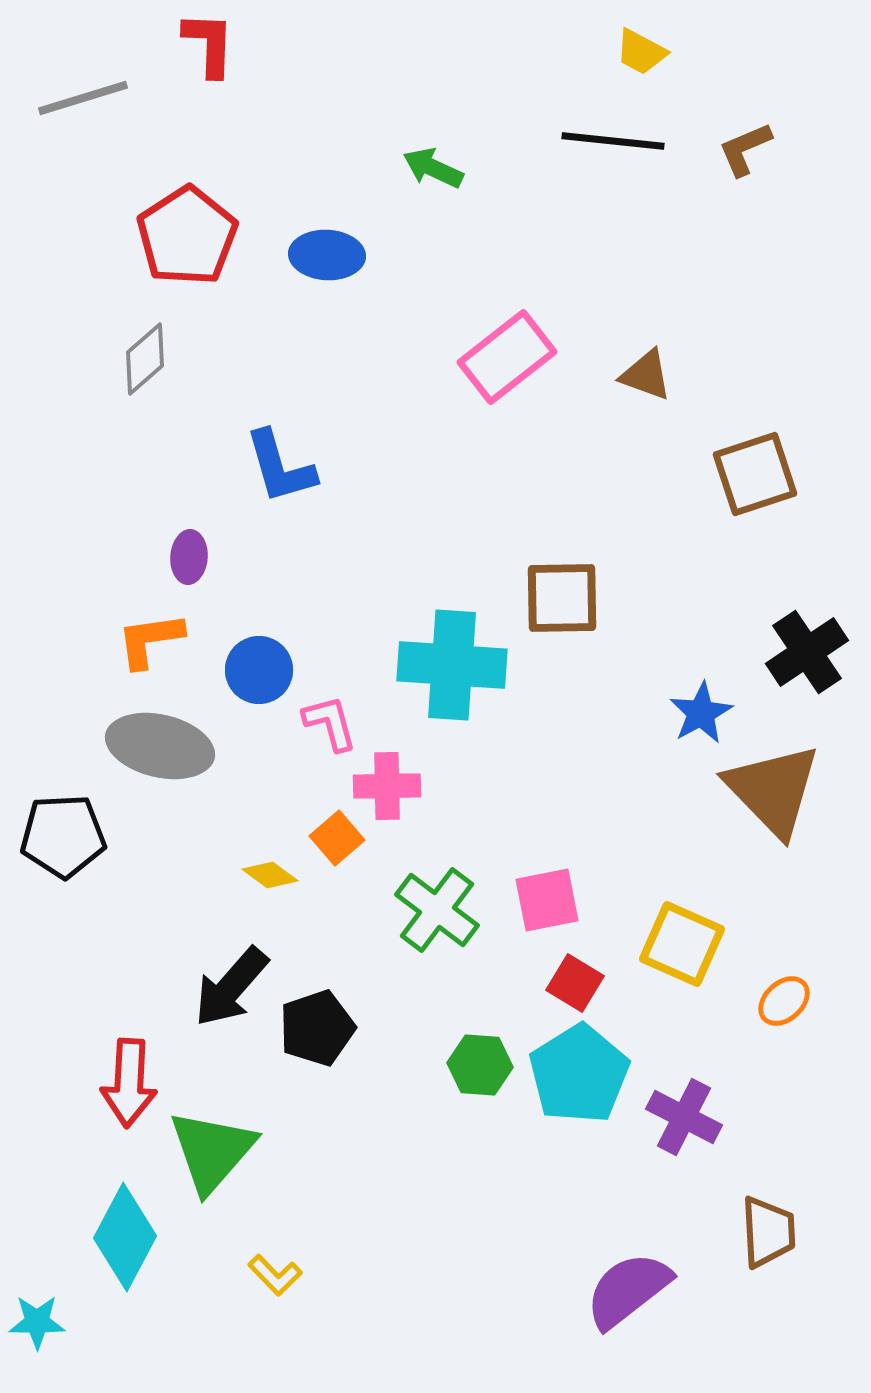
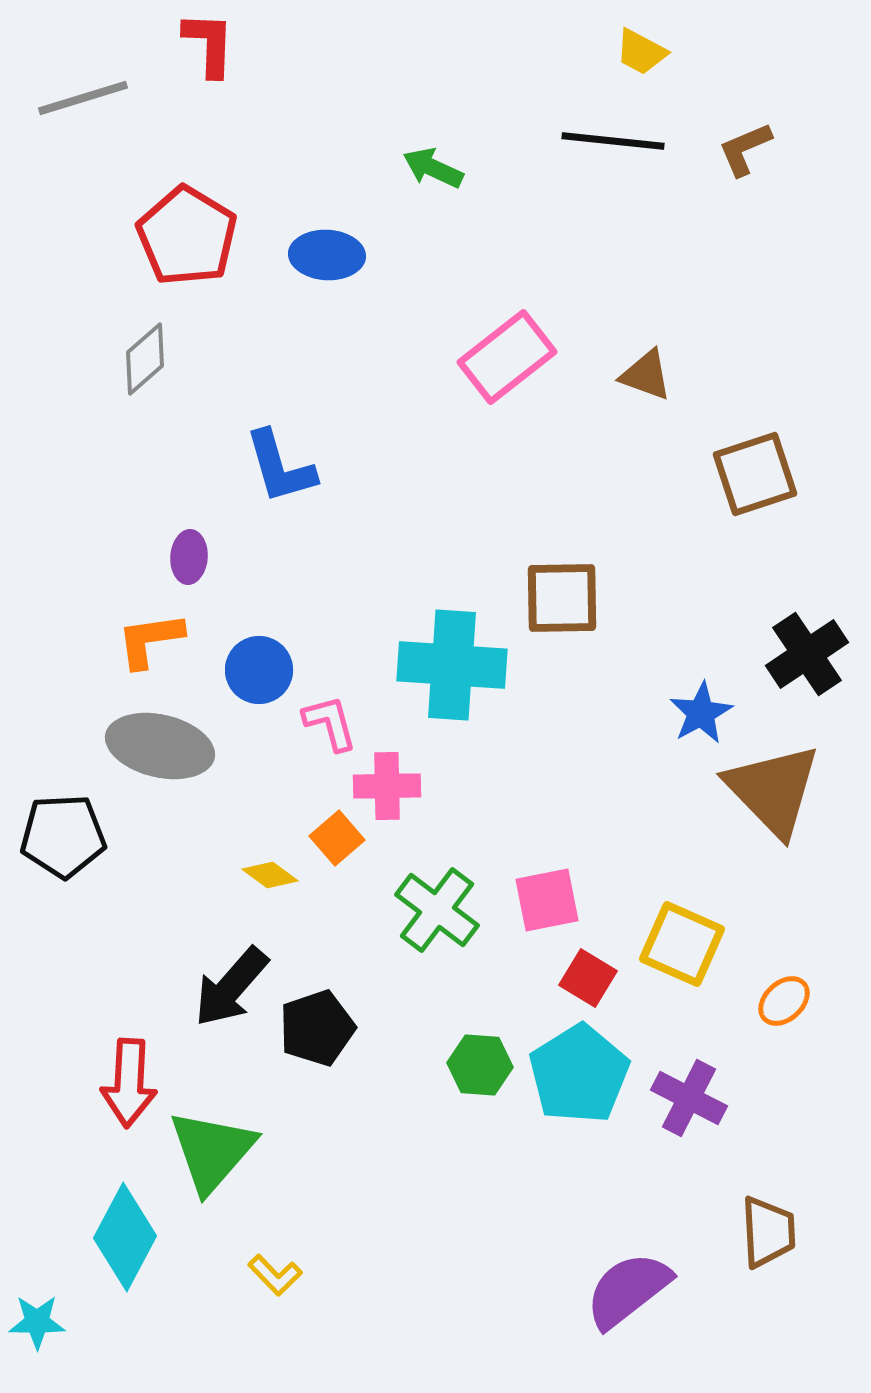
red pentagon at (187, 236): rotated 8 degrees counterclockwise
black cross at (807, 652): moved 2 px down
red square at (575, 983): moved 13 px right, 5 px up
purple cross at (684, 1117): moved 5 px right, 19 px up
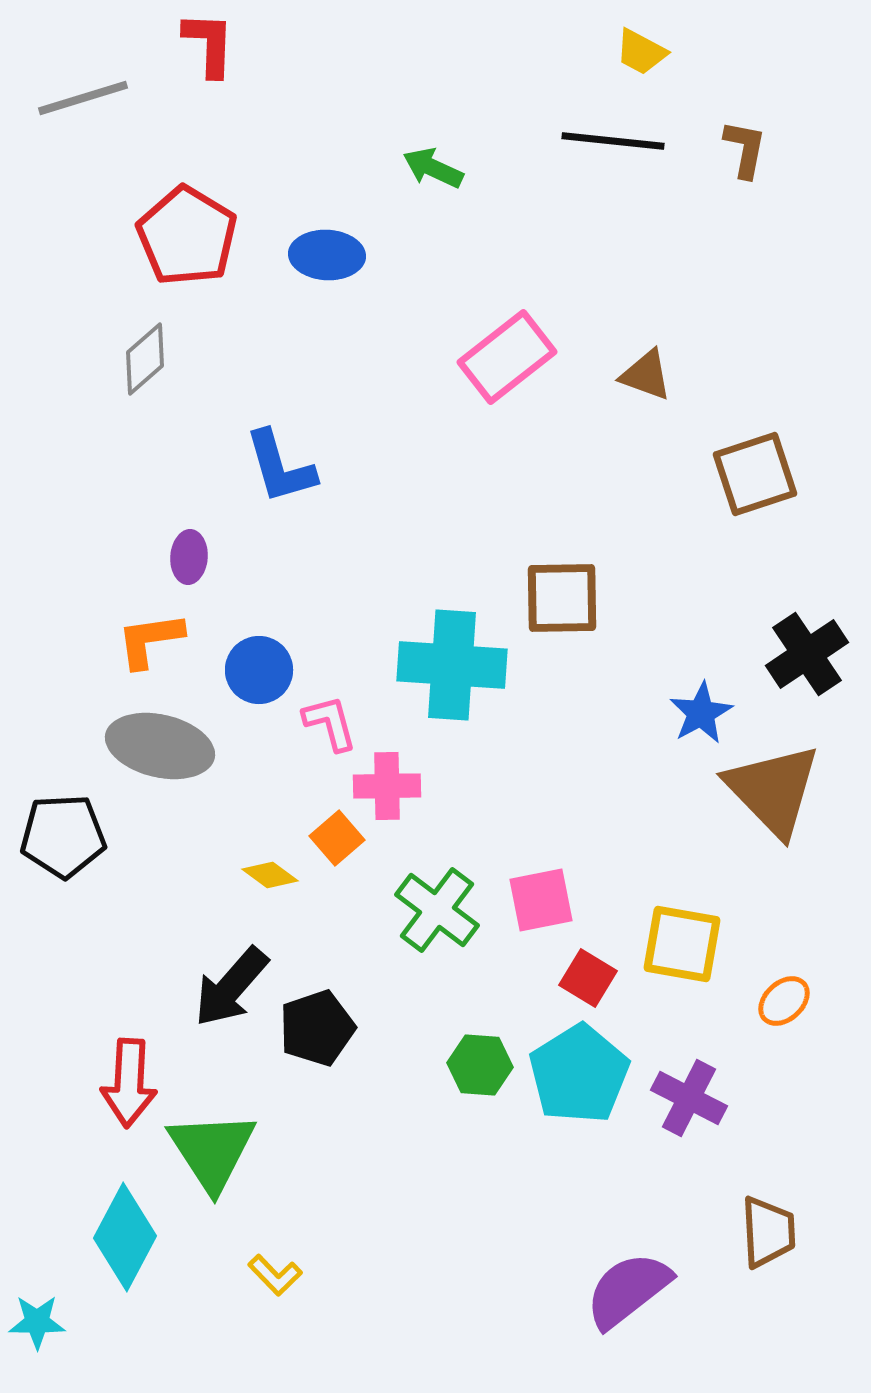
brown L-shape at (745, 149): rotated 124 degrees clockwise
pink square at (547, 900): moved 6 px left
yellow square at (682, 944): rotated 14 degrees counterclockwise
green triangle at (212, 1151): rotated 14 degrees counterclockwise
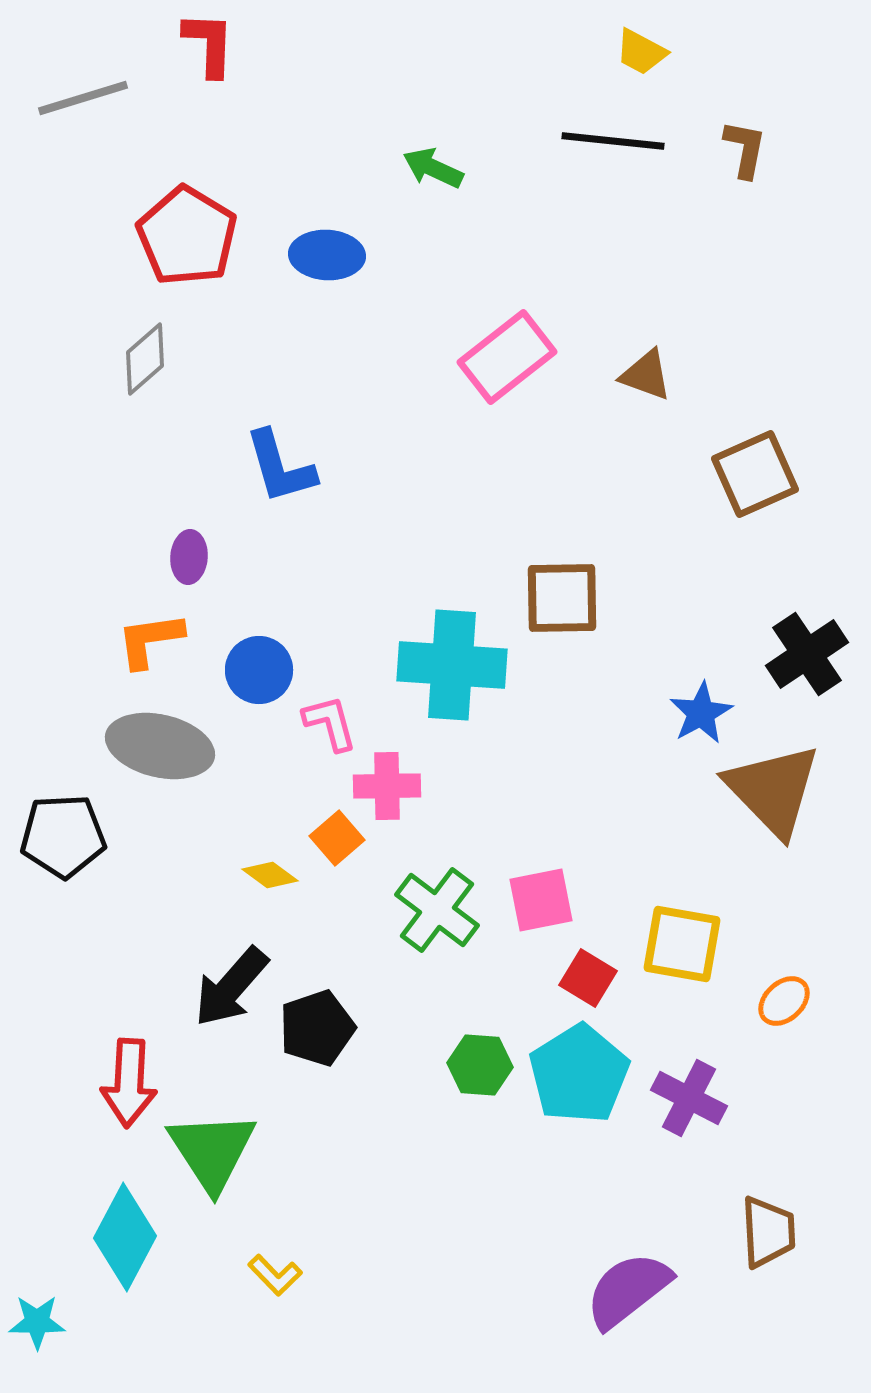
brown square at (755, 474): rotated 6 degrees counterclockwise
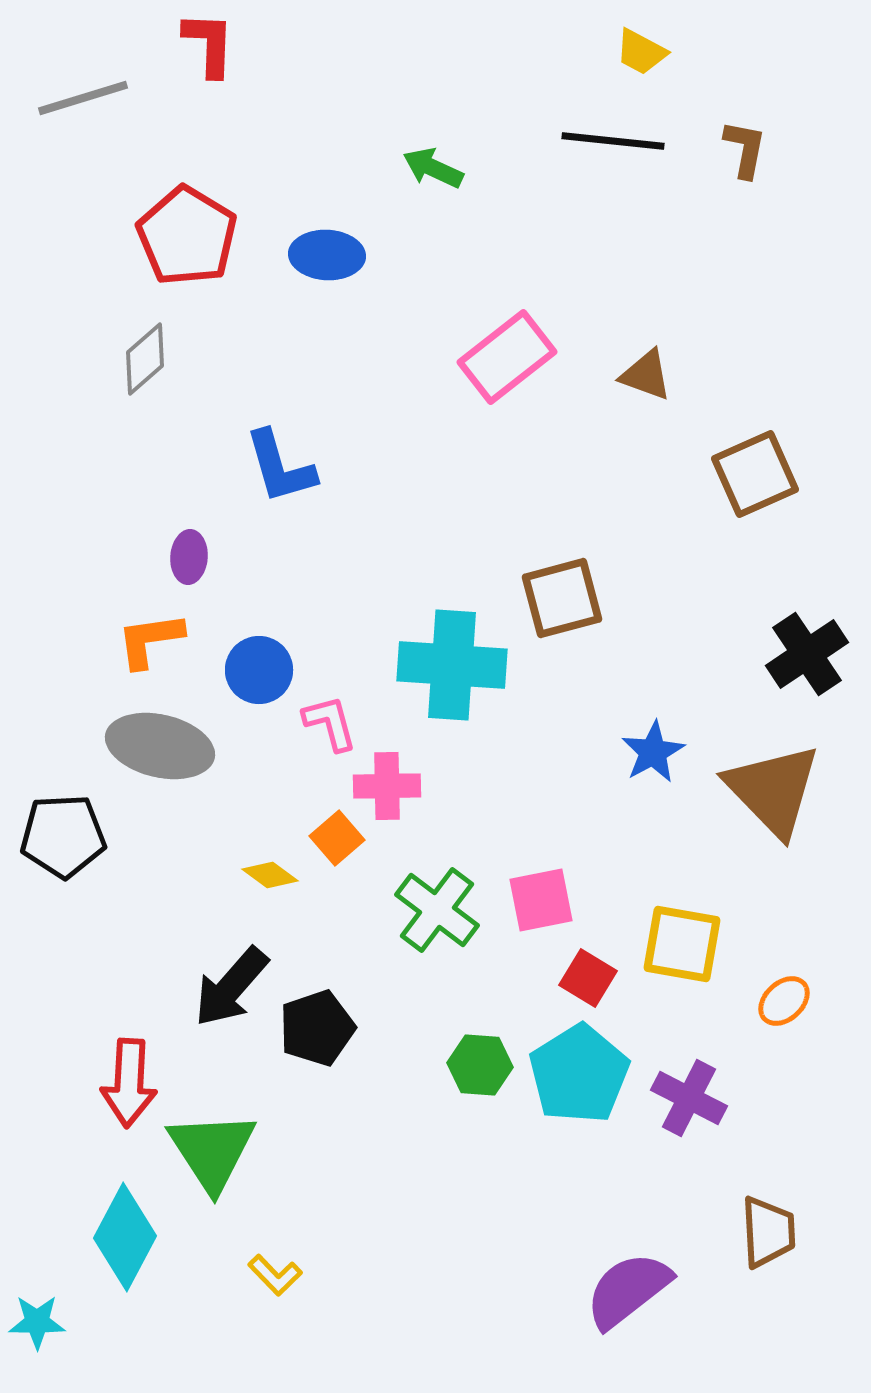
brown square at (562, 598): rotated 14 degrees counterclockwise
blue star at (701, 713): moved 48 px left, 39 px down
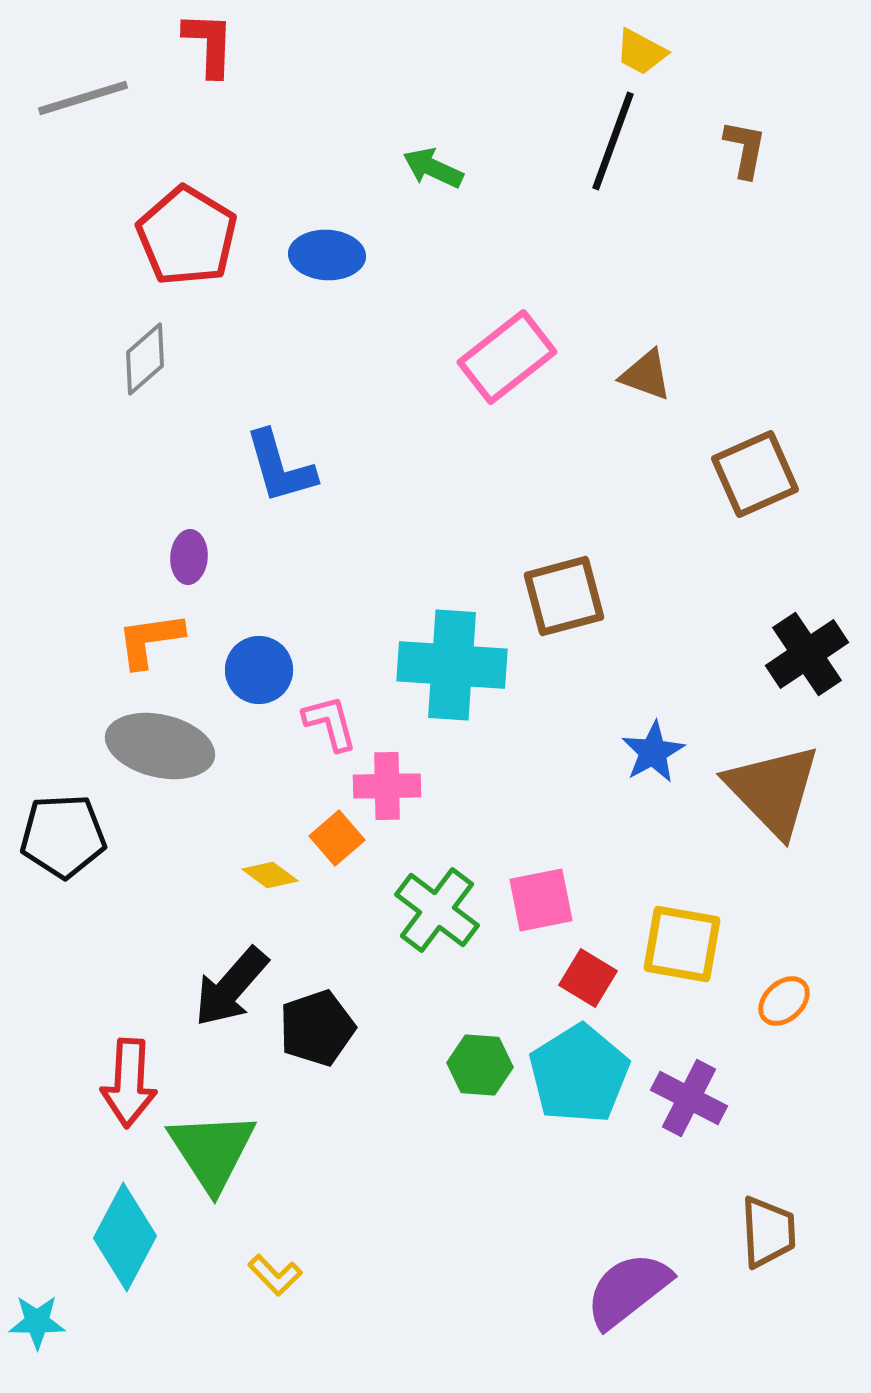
black line at (613, 141): rotated 76 degrees counterclockwise
brown square at (562, 598): moved 2 px right, 2 px up
